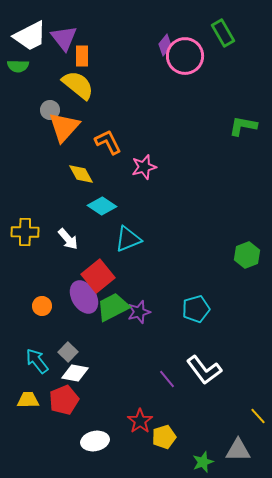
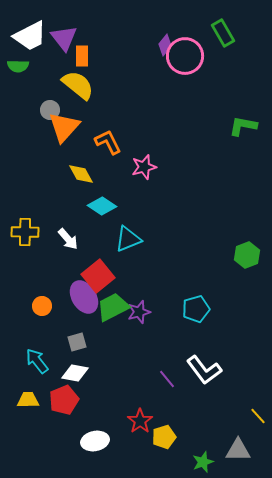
gray square: moved 9 px right, 10 px up; rotated 30 degrees clockwise
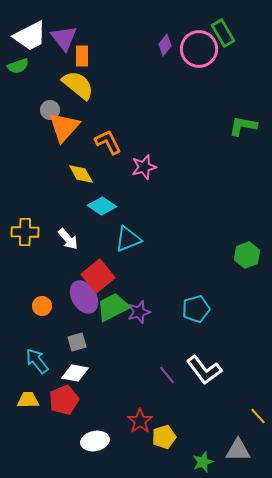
pink circle: moved 14 px right, 7 px up
green semicircle: rotated 20 degrees counterclockwise
purple line: moved 4 px up
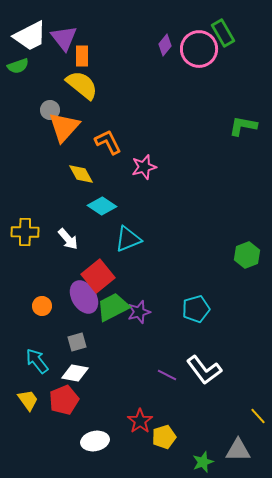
yellow semicircle: moved 4 px right
purple line: rotated 24 degrees counterclockwise
yellow trapezoid: rotated 55 degrees clockwise
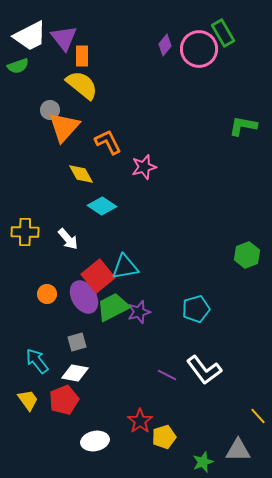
cyan triangle: moved 3 px left, 28 px down; rotated 12 degrees clockwise
orange circle: moved 5 px right, 12 px up
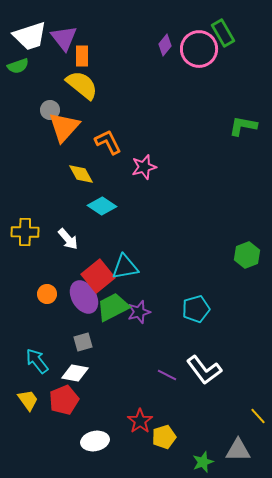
white trapezoid: rotated 9 degrees clockwise
gray square: moved 6 px right
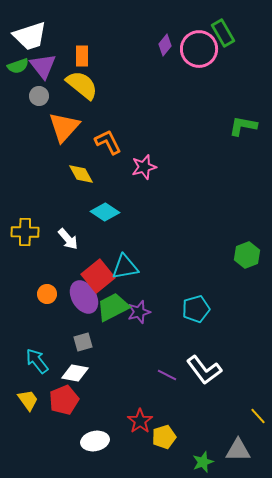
purple triangle: moved 21 px left, 28 px down
gray circle: moved 11 px left, 14 px up
cyan diamond: moved 3 px right, 6 px down
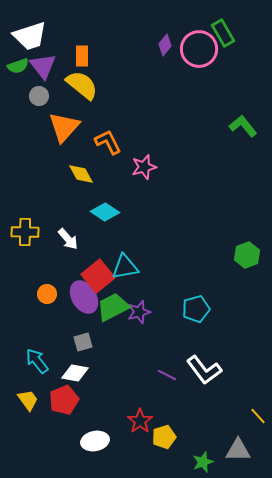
green L-shape: rotated 40 degrees clockwise
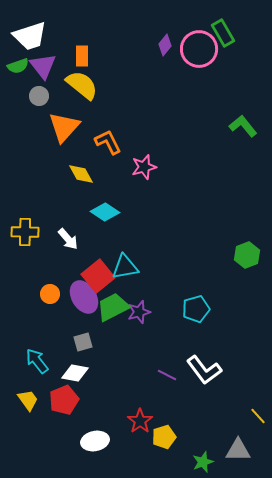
orange circle: moved 3 px right
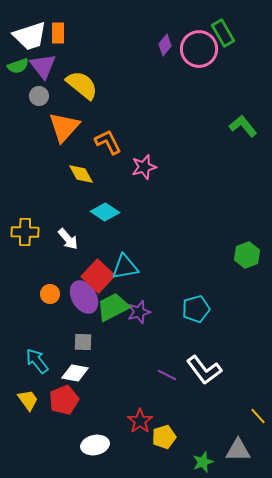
orange rectangle: moved 24 px left, 23 px up
red square: rotated 8 degrees counterclockwise
gray square: rotated 18 degrees clockwise
white ellipse: moved 4 px down
